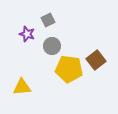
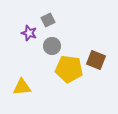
purple star: moved 2 px right, 1 px up
brown square: rotated 30 degrees counterclockwise
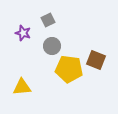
purple star: moved 6 px left
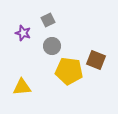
yellow pentagon: moved 2 px down
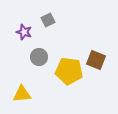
purple star: moved 1 px right, 1 px up
gray circle: moved 13 px left, 11 px down
yellow triangle: moved 7 px down
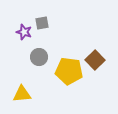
gray square: moved 6 px left, 3 px down; rotated 16 degrees clockwise
brown square: moved 1 px left; rotated 24 degrees clockwise
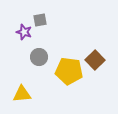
gray square: moved 2 px left, 3 px up
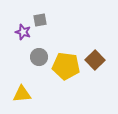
purple star: moved 1 px left
yellow pentagon: moved 3 px left, 5 px up
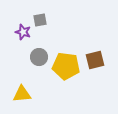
brown square: rotated 30 degrees clockwise
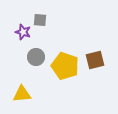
gray square: rotated 16 degrees clockwise
gray circle: moved 3 px left
yellow pentagon: moved 1 px left; rotated 12 degrees clockwise
